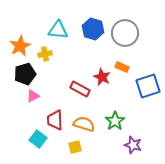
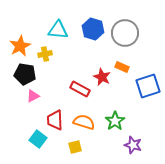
black pentagon: rotated 25 degrees clockwise
orange semicircle: moved 2 px up
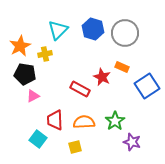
cyan triangle: rotated 50 degrees counterclockwise
blue square: moved 1 px left; rotated 15 degrees counterclockwise
orange semicircle: rotated 20 degrees counterclockwise
purple star: moved 1 px left, 3 px up
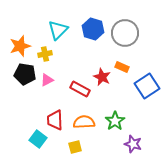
orange star: rotated 10 degrees clockwise
pink triangle: moved 14 px right, 16 px up
purple star: moved 1 px right, 2 px down
